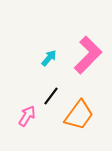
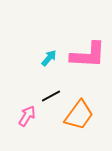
pink L-shape: rotated 48 degrees clockwise
black line: rotated 24 degrees clockwise
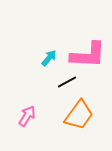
black line: moved 16 px right, 14 px up
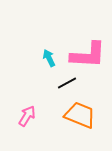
cyan arrow: rotated 66 degrees counterclockwise
black line: moved 1 px down
orange trapezoid: moved 1 px right; rotated 104 degrees counterclockwise
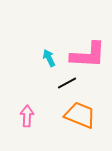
pink arrow: rotated 30 degrees counterclockwise
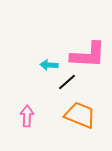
cyan arrow: moved 7 px down; rotated 60 degrees counterclockwise
black line: moved 1 px up; rotated 12 degrees counterclockwise
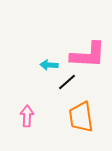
orange trapezoid: moved 1 px right, 2 px down; rotated 120 degrees counterclockwise
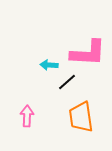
pink L-shape: moved 2 px up
